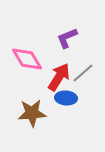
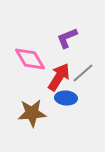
pink diamond: moved 3 px right
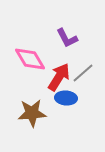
purple L-shape: rotated 95 degrees counterclockwise
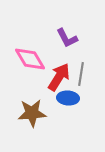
gray line: moved 2 px left, 1 px down; rotated 40 degrees counterclockwise
blue ellipse: moved 2 px right
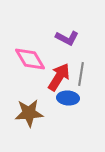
purple L-shape: rotated 35 degrees counterclockwise
brown star: moved 3 px left
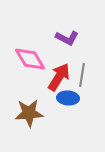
gray line: moved 1 px right, 1 px down
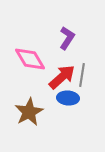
purple L-shape: rotated 85 degrees counterclockwise
red arrow: moved 3 px right; rotated 16 degrees clockwise
brown star: moved 1 px up; rotated 24 degrees counterclockwise
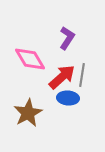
brown star: moved 1 px left, 1 px down
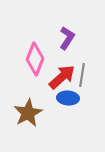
pink diamond: moved 5 px right; rotated 52 degrees clockwise
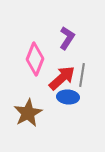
red arrow: moved 1 px down
blue ellipse: moved 1 px up
